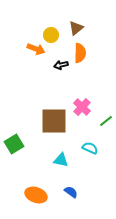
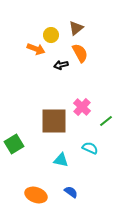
orange semicircle: rotated 30 degrees counterclockwise
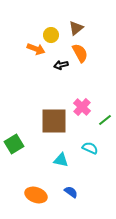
green line: moved 1 px left, 1 px up
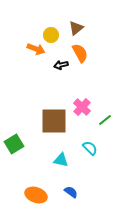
cyan semicircle: rotated 21 degrees clockwise
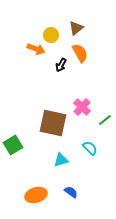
black arrow: rotated 48 degrees counterclockwise
brown square: moved 1 px left, 2 px down; rotated 12 degrees clockwise
green square: moved 1 px left, 1 px down
cyan triangle: rotated 28 degrees counterclockwise
orange ellipse: rotated 35 degrees counterclockwise
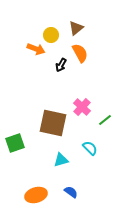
green square: moved 2 px right, 2 px up; rotated 12 degrees clockwise
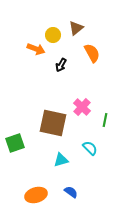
yellow circle: moved 2 px right
orange semicircle: moved 12 px right
green line: rotated 40 degrees counterclockwise
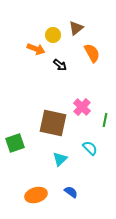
black arrow: moved 1 px left; rotated 80 degrees counterclockwise
cyan triangle: moved 1 px left, 1 px up; rotated 28 degrees counterclockwise
